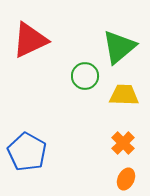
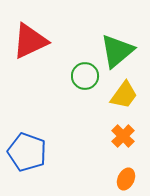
red triangle: moved 1 px down
green triangle: moved 2 px left, 4 px down
yellow trapezoid: rotated 124 degrees clockwise
orange cross: moved 7 px up
blue pentagon: rotated 9 degrees counterclockwise
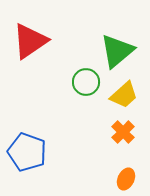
red triangle: rotated 9 degrees counterclockwise
green circle: moved 1 px right, 6 px down
yellow trapezoid: rotated 12 degrees clockwise
orange cross: moved 4 px up
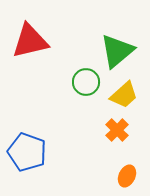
red triangle: rotated 21 degrees clockwise
orange cross: moved 6 px left, 2 px up
orange ellipse: moved 1 px right, 3 px up
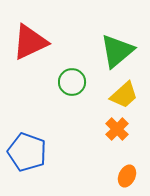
red triangle: moved 1 px down; rotated 12 degrees counterclockwise
green circle: moved 14 px left
orange cross: moved 1 px up
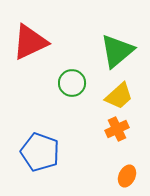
green circle: moved 1 px down
yellow trapezoid: moved 5 px left, 1 px down
orange cross: rotated 20 degrees clockwise
blue pentagon: moved 13 px right
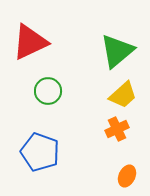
green circle: moved 24 px left, 8 px down
yellow trapezoid: moved 4 px right, 1 px up
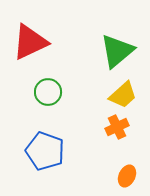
green circle: moved 1 px down
orange cross: moved 2 px up
blue pentagon: moved 5 px right, 1 px up
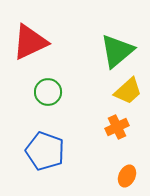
yellow trapezoid: moved 5 px right, 4 px up
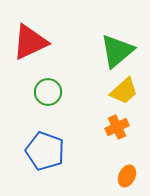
yellow trapezoid: moved 4 px left
